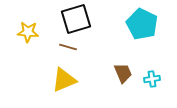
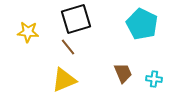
brown line: rotated 36 degrees clockwise
cyan cross: moved 2 px right; rotated 14 degrees clockwise
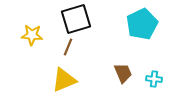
cyan pentagon: rotated 20 degrees clockwise
yellow star: moved 4 px right, 3 px down
brown line: rotated 60 degrees clockwise
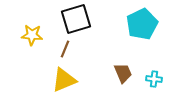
brown line: moved 3 px left, 2 px down
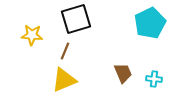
cyan pentagon: moved 8 px right, 1 px up
brown line: moved 2 px down
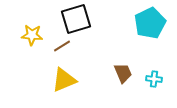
brown line: moved 3 px left, 5 px up; rotated 36 degrees clockwise
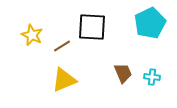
black square: moved 16 px right, 8 px down; rotated 20 degrees clockwise
yellow star: rotated 20 degrees clockwise
cyan cross: moved 2 px left, 2 px up
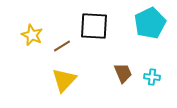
black square: moved 2 px right, 1 px up
yellow triangle: rotated 24 degrees counterclockwise
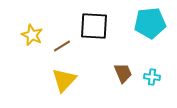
cyan pentagon: rotated 20 degrees clockwise
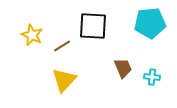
black square: moved 1 px left
brown trapezoid: moved 5 px up
